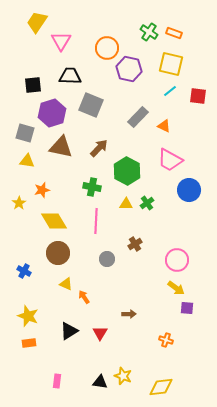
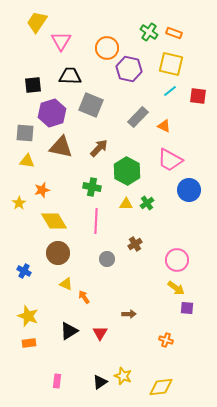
gray square at (25, 133): rotated 12 degrees counterclockwise
black triangle at (100, 382): rotated 42 degrees counterclockwise
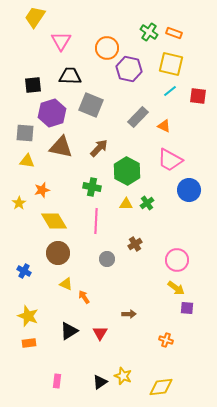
yellow trapezoid at (37, 22): moved 2 px left, 5 px up
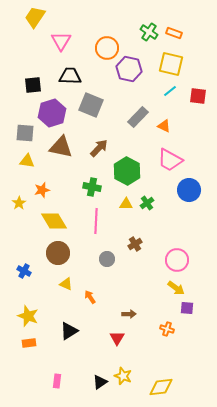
orange arrow at (84, 297): moved 6 px right
red triangle at (100, 333): moved 17 px right, 5 px down
orange cross at (166, 340): moved 1 px right, 11 px up
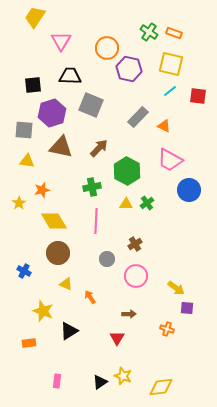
gray square at (25, 133): moved 1 px left, 3 px up
green cross at (92, 187): rotated 24 degrees counterclockwise
pink circle at (177, 260): moved 41 px left, 16 px down
yellow star at (28, 316): moved 15 px right, 5 px up
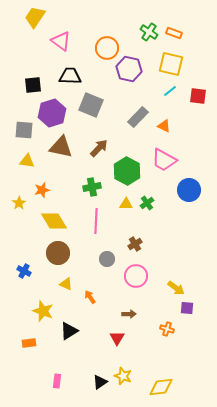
pink triangle at (61, 41): rotated 25 degrees counterclockwise
pink trapezoid at (170, 160): moved 6 px left
